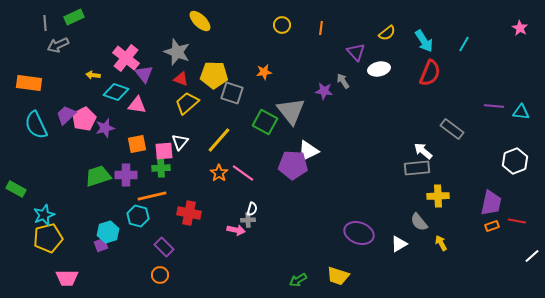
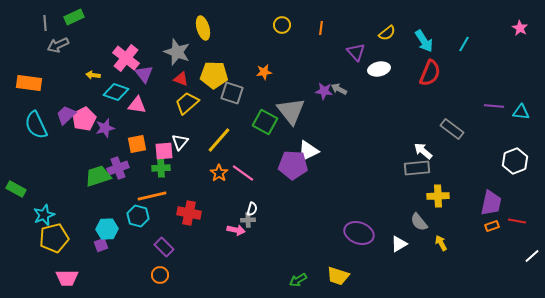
yellow ellipse at (200, 21): moved 3 px right, 7 px down; rotated 30 degrees clockwise
gray arrow at (343, 81): moved 4 px left, 8 px down; rotated 28 degrees counterclockwise
purple cross at (126, 175): moved 8 px left, 7 px up; rotated 20 degrees counterclockwise
cyan hexagon at (108, 232): moved 1 px left, 3 px up; rotated 15 degrees clockwise
yellow pentagon at (48, 238): moved 6 px right
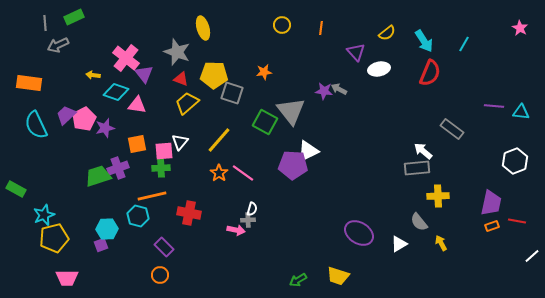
purple ellipse at (359, 233): rotated 12 degrees clockwise
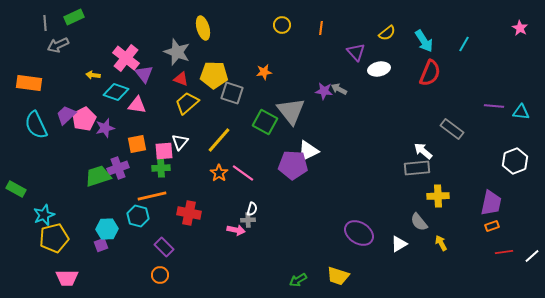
red line at (517, 221): moved 13 px left, 31 px down; rotated 18 degrees counterclockwise
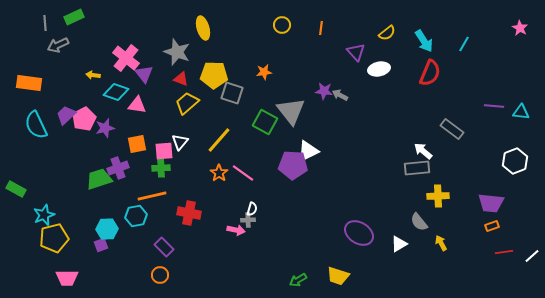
gray arrow at (339, 89): moved 1 px right, 6 px down
green trapezoid at (98, 176): moved 1 px right, 3 px down
purple trapezoid at (491, 203): rotated 84 degrees clockwise
cyan hexagon at (138, 216): moved 2 px left; rotated 25 degrees counterclockwise
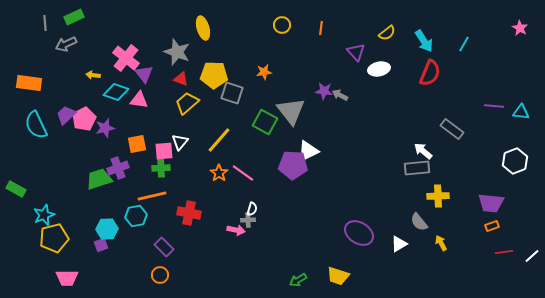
gray arrow at (58, 45): moved 8 px right, 1 px up
pink triangle at (137, 105): moved 2 px right, 5 px up
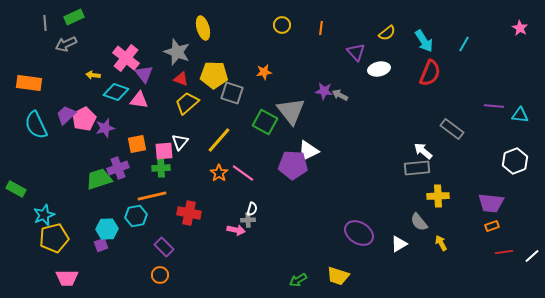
cyan triangle at (521, 112): moved 1 px left, 3 px down
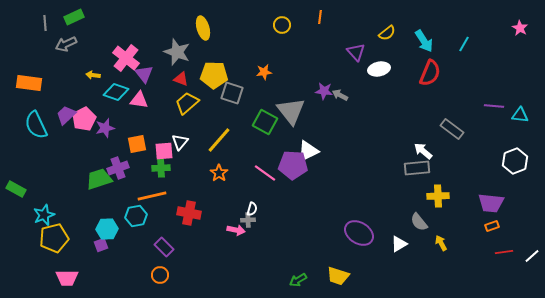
orange line at (321, 28): moved 1 px left, 11 px up
pink line at (243, 173): moved 22 px right
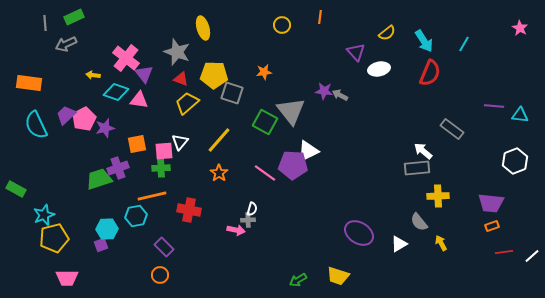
red cross at (189, 213): moved 3 px up
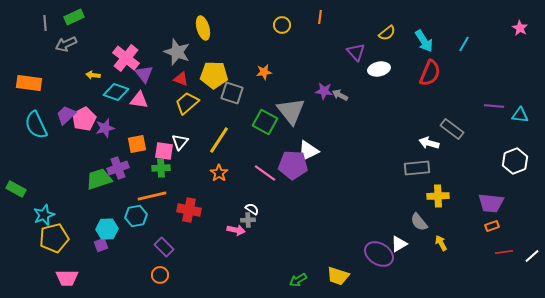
yellow line at (219, 140): rotated 8 degrees counterclockwise
pink square at (164, 151): rotated 12 degrees clockwise
white arrow at (423, 151): moved 6 px right, 8 px up; rotated 24 degrees counterclockwise
white semicircle at (252, 209): rotated 72 degrees counterclockwise
purple ellipse at (359, 233): moved 20 px right, 21 px down
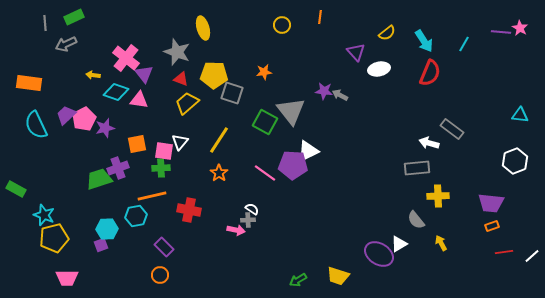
purple line at (494, 106): moved 7 px right, 74 px up
cyan star at (44, 215): rotated 30 degrees counterclockwise
gray semicircle at (419, 222): moved 3 px left, 2 px up
